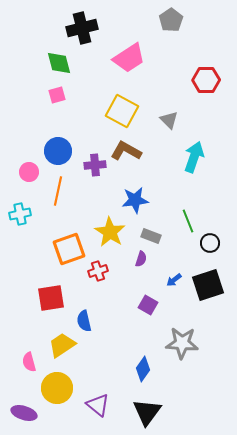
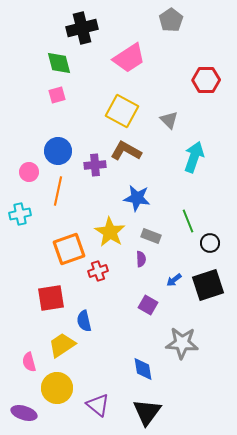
blue star: moved 2 px right, 2 px up; rotated 16 degrees clockwise
purple semicircle: rotated 21 degrees counterclockwise
blue diamond: rotated 45 degrees counterclockwise
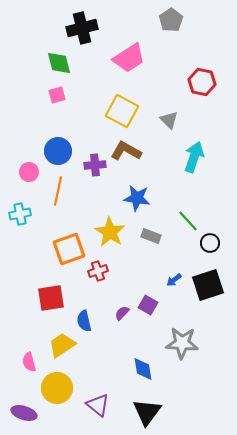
red hexagon: moved 4 px left, 2 px down; rotated 12 degrees clockwise
green line: rotated 20 degrees counterclockwise
purple semicircle: moved 19 px left, 54 px down; rotated 133 degrees counterclockwise
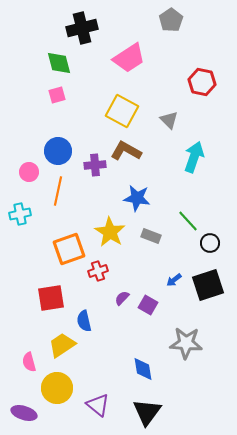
purple semicircle: moved 15 px up
gray star: moved 4 px right
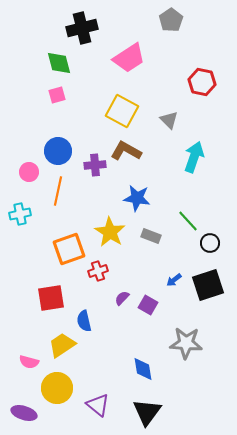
pink semicircle: rotated 60 degrees counterclockwise
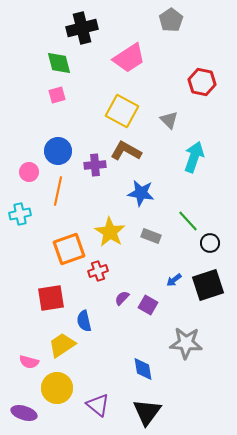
blue star: moved 4 px right, 5 px up
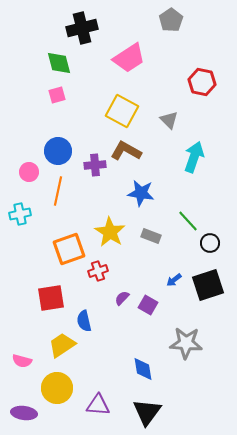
pink semicircle: moved 7 px left, 1 px up
purple triangle: rotated 35 degrees counterclockwise
purple ellipse: rotated 10 degrees counterclockwise
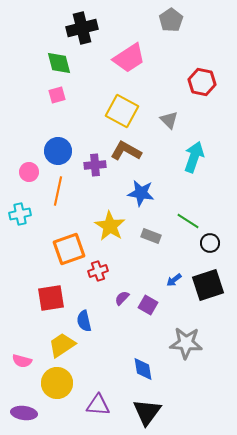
green line: rotated 15 degrees counterclockwise
yellow star: moved 6 px up
yellow circle: moved 5 px up
